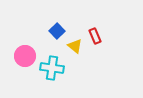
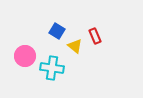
blue square: rotated 14 degrees counterclockwise
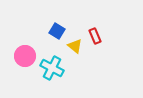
cyan cross: rotated 20 degrees clockwise
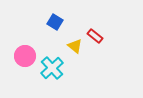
blue square: moved 2 px left, 9 px up
red rectangle: rotated 28 degrees counterclockwise
cyan cross: rotated 20 degrees clockwise
